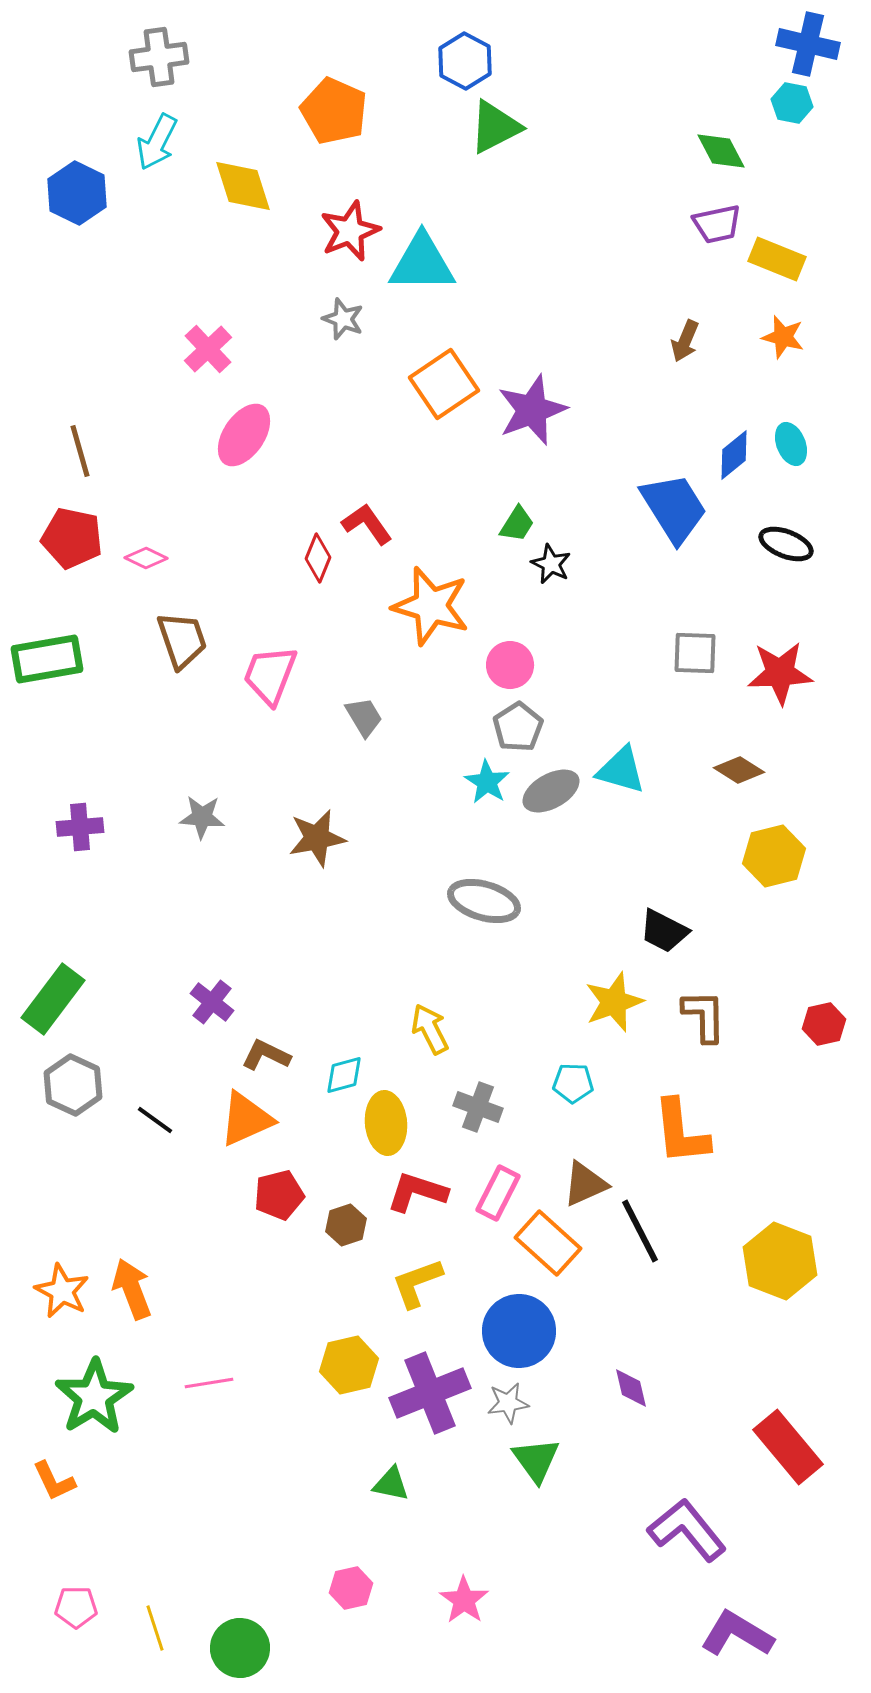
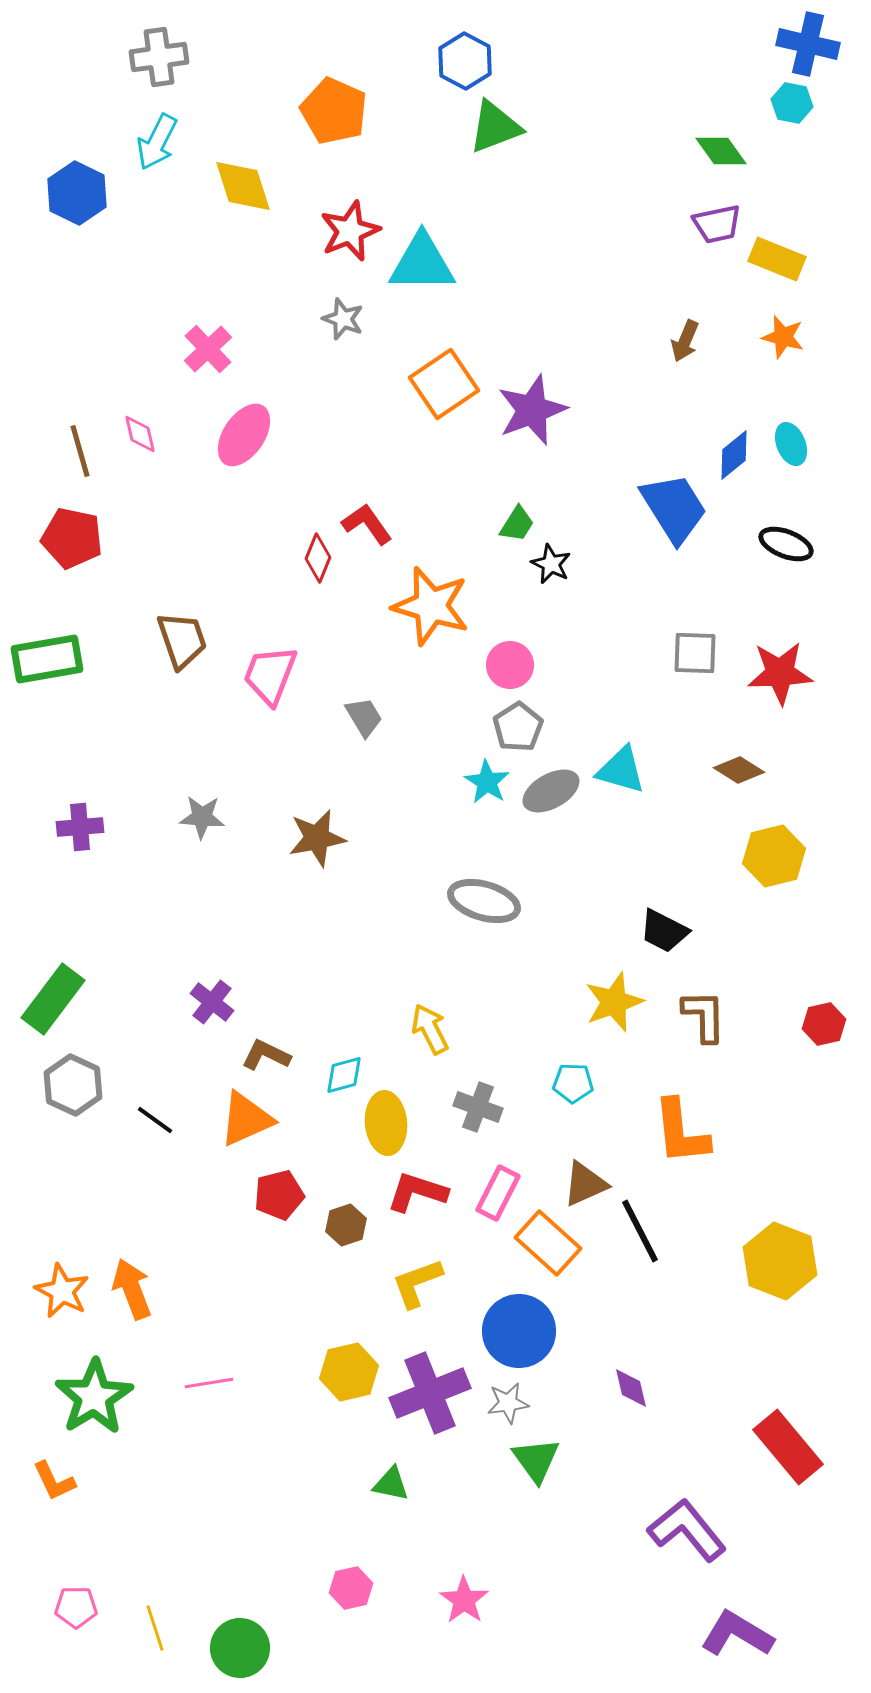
green triangle at (495, 127): rotated 6 degrees clockwise
green diamond at (721, 151): rotated 8 degrees counterclockwise
pink diamond at (146, 558): moved 6 px left, 124 px up; rotated 51 degrees clockwise
yellow hexagon at (349, 1365): moved 7 px down
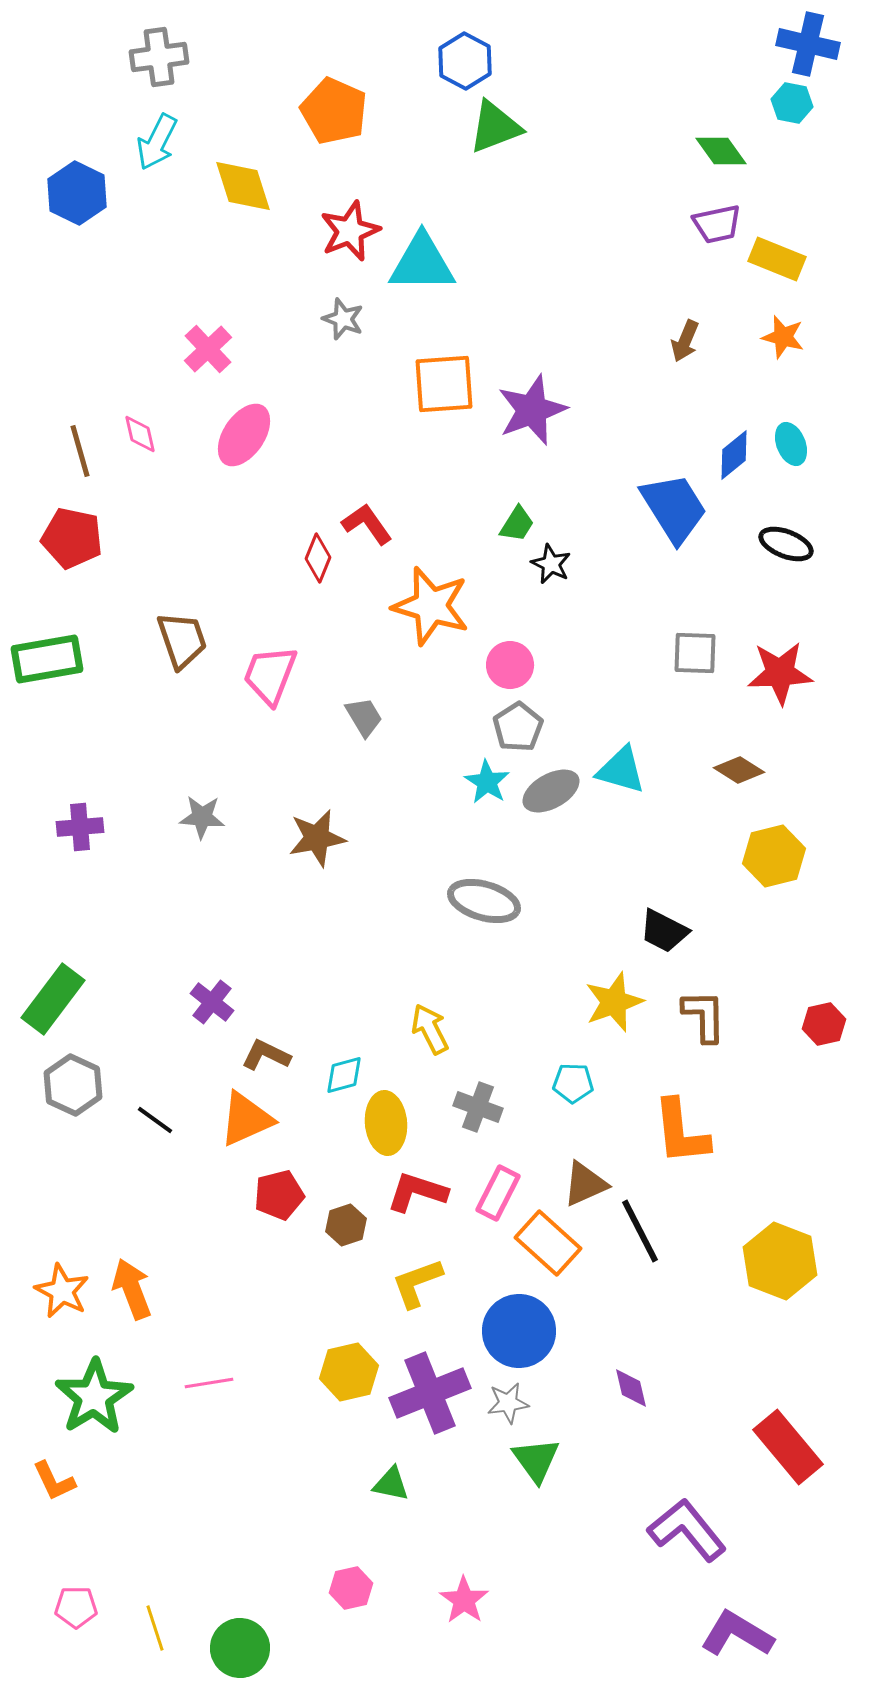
orange square at (444, 384): rotated 30 degrees clockwise
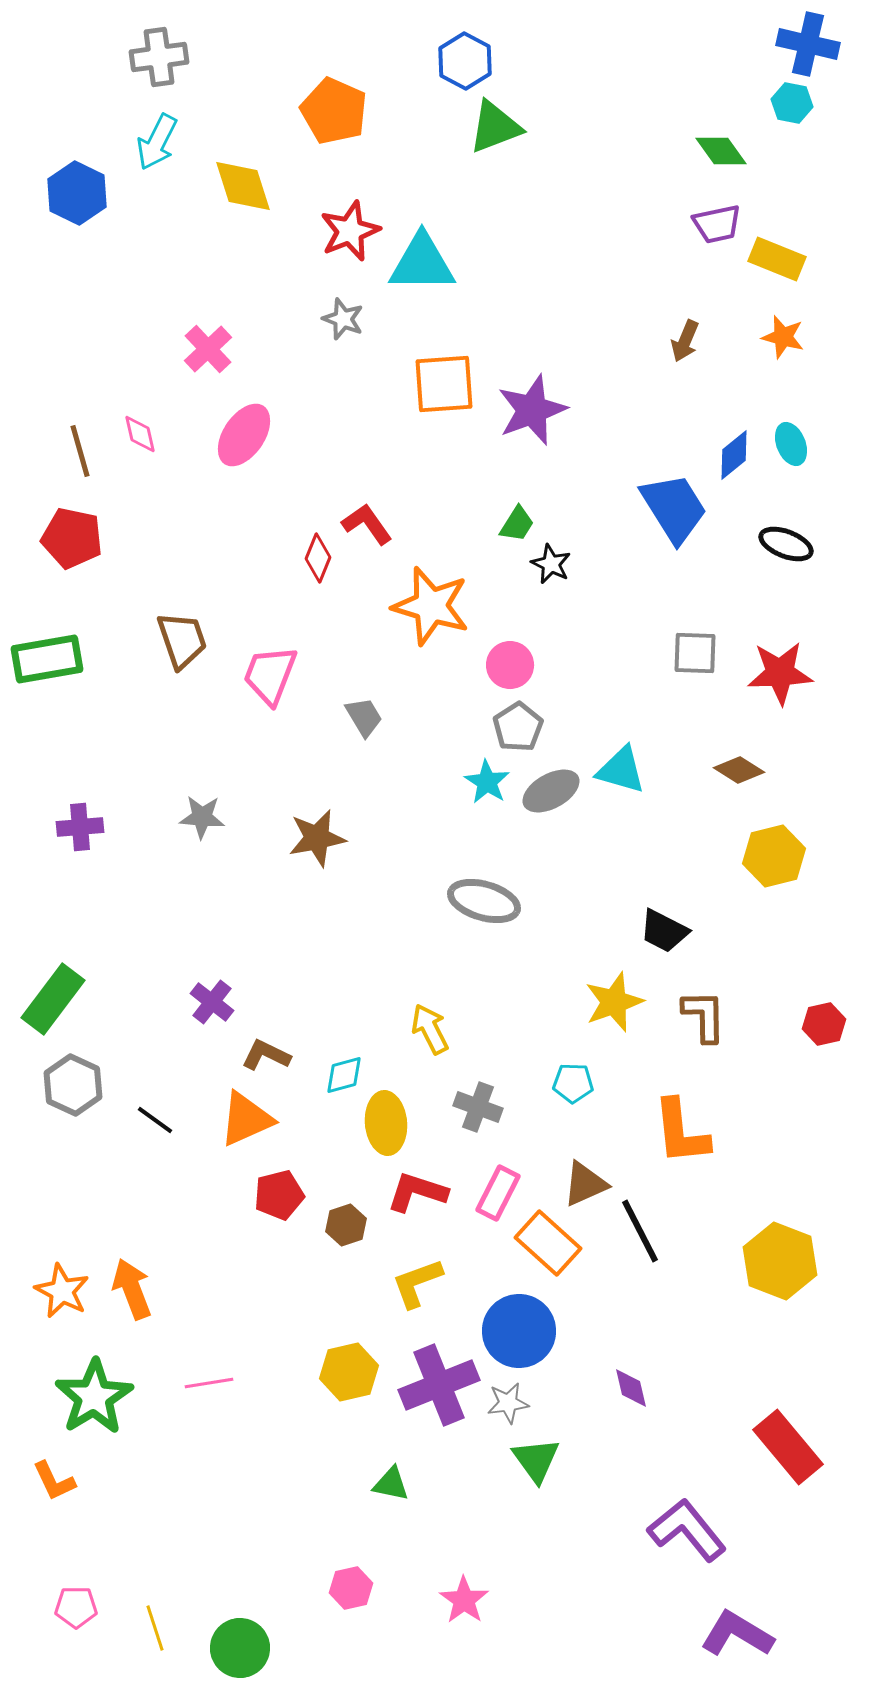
purple cross at (430, 1393): moved 9 px right, 8 px up
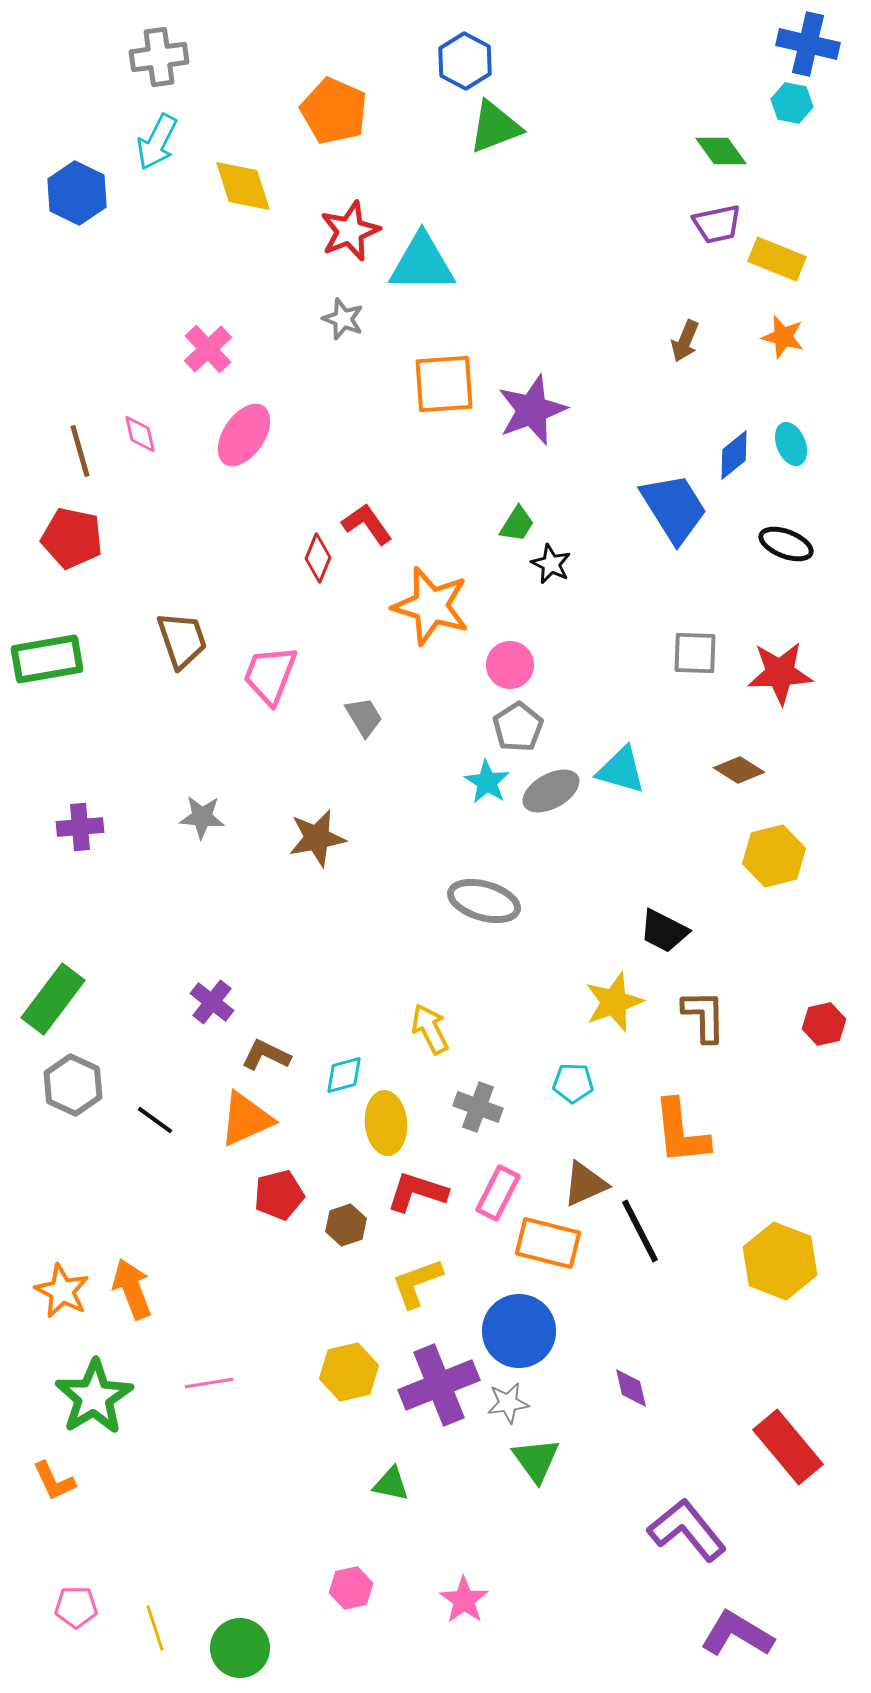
orange rectangle at (548, 1243): rotated 28 degrees counterclockwise
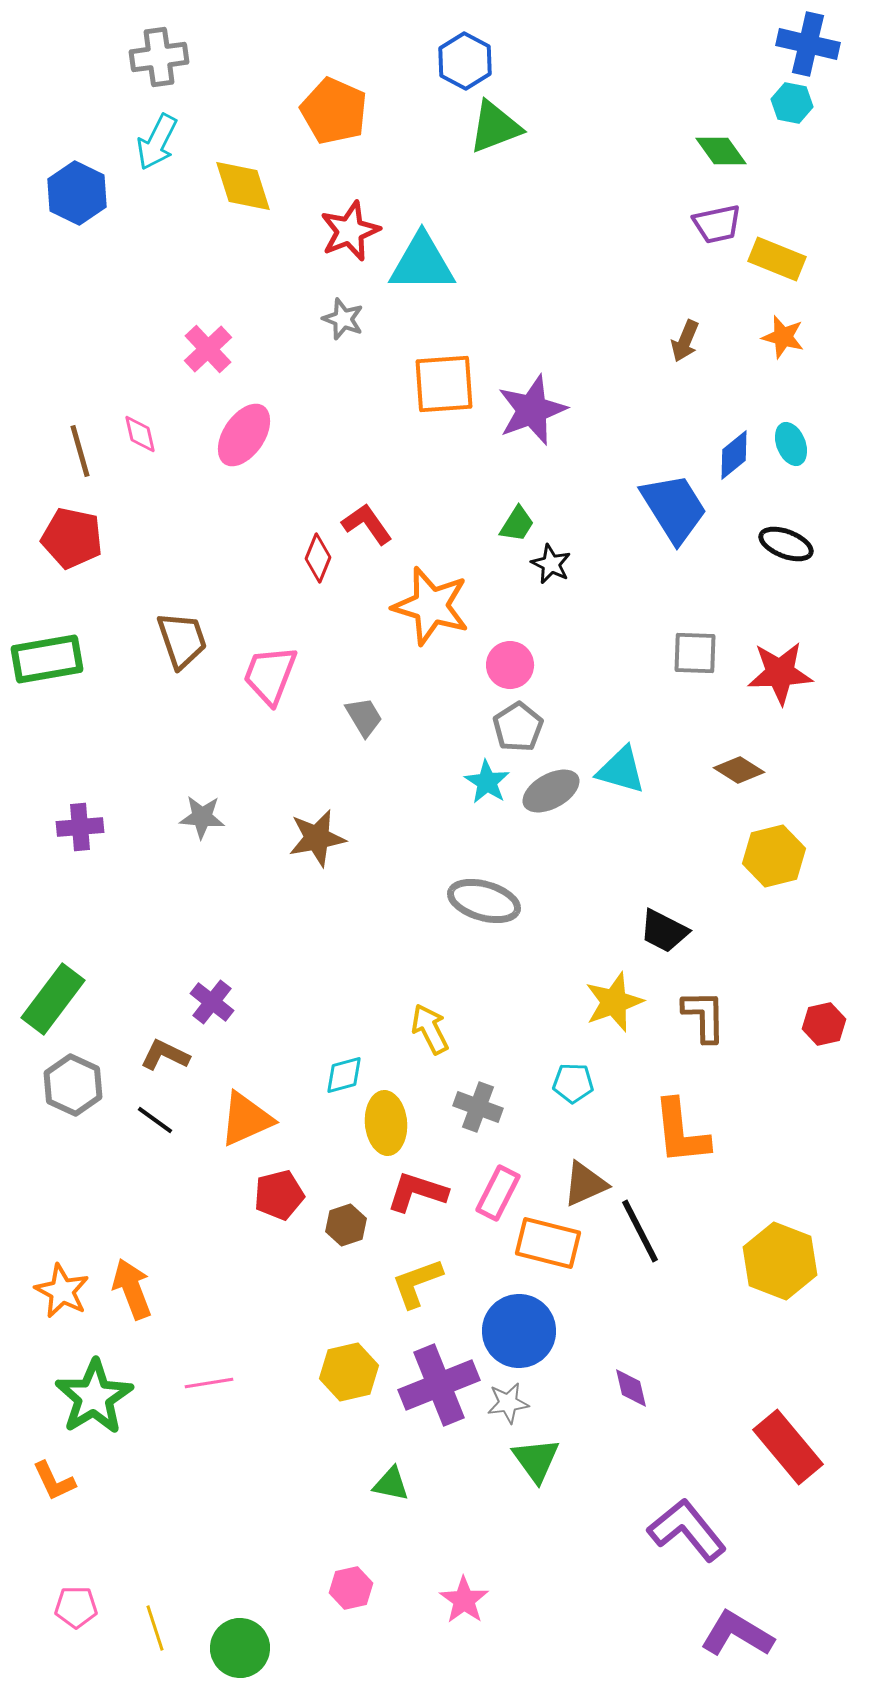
brown L-shape at (266, 1055): moved 101 px left
